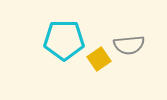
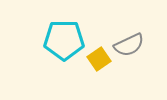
gray semicircle: rotated 20 degrees counterclockwise
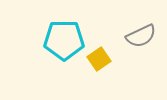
gray semicircle: moved 12 px right, 9 px up
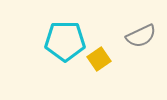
cyan pentagon: moved 1 px right, 1 px down
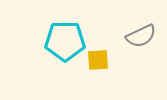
yellow square: moved 1 px left, 1 px down; rotated 30 degrees clockwise
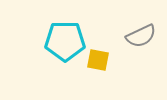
yellow square: rotated 15 degrees clockwise
